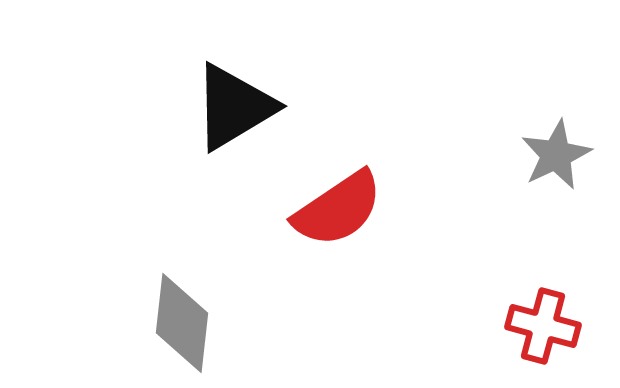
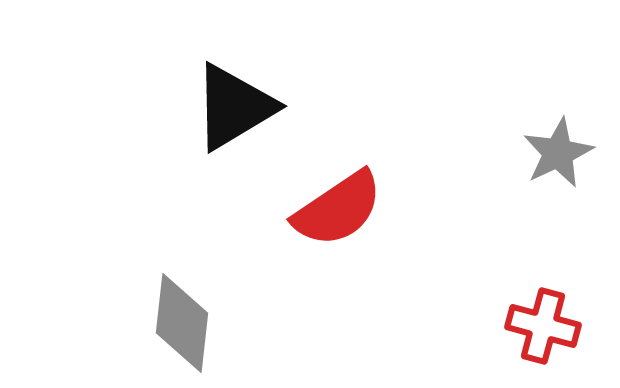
gray star: moved 2 px right, 2 px up
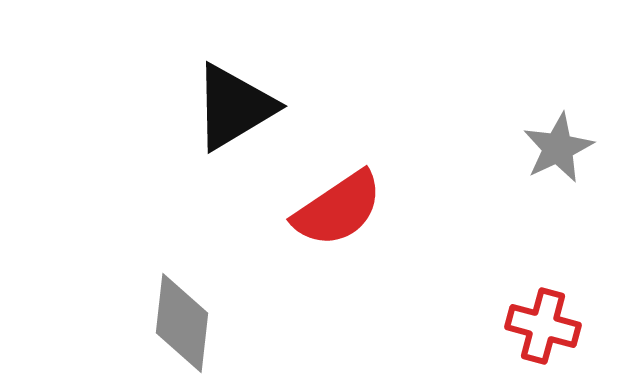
gray star: moved 5 px up
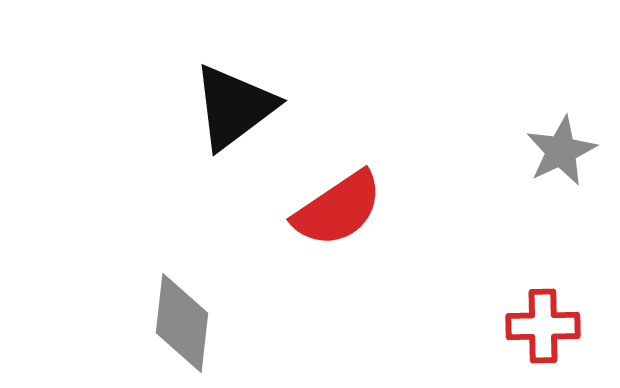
black triangle: rotated 6 degrees counterclockwise
gray star: moved 3 px right, 3 px down
red cross: rotated 16 degrees counterclockwise
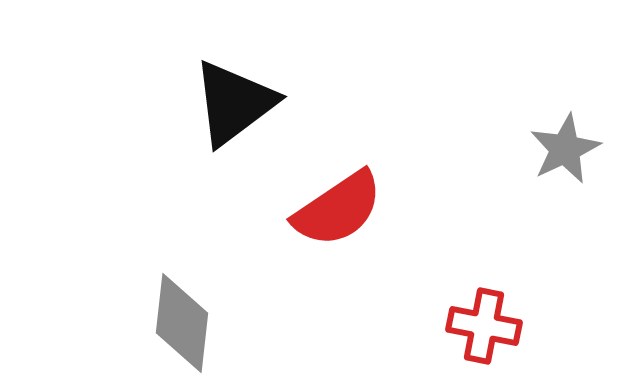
black triangle: moved 4 px up
gray star: moved 4 px right, 2 px up
red cross: moved 59 px left; rotated 12 degrees clockwise
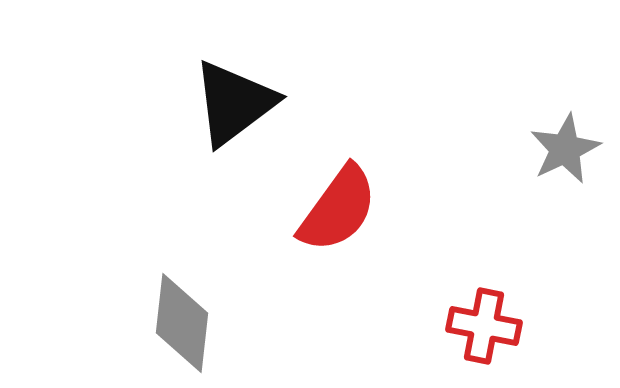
red semicircle: rotated 20 degrees counterclockwise
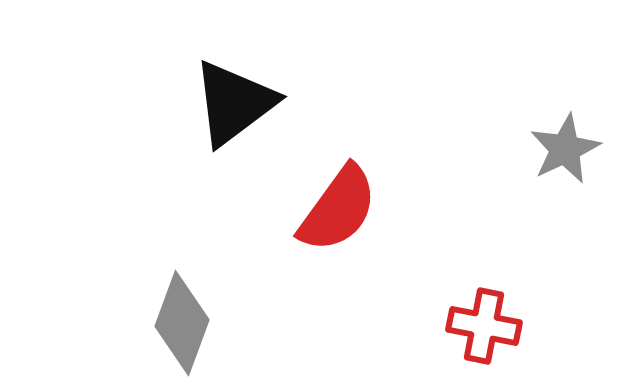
gray diamond: rotated 14 degrees clockwise
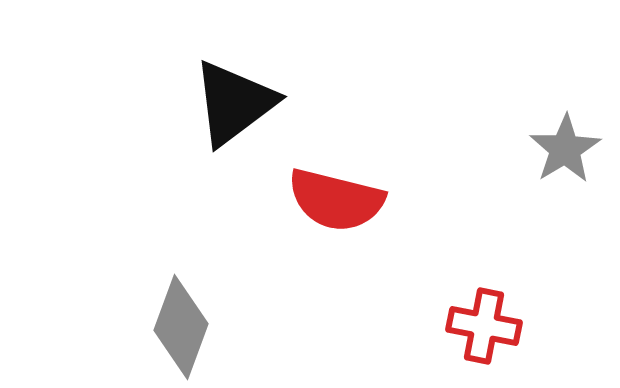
gray star: rotated 6 degrees counterclockwise
red semicircle: moved 2 px left, 9 px up; rotated 68 degrees clockwise
gray diamond: moved 1 px left, 4 px down
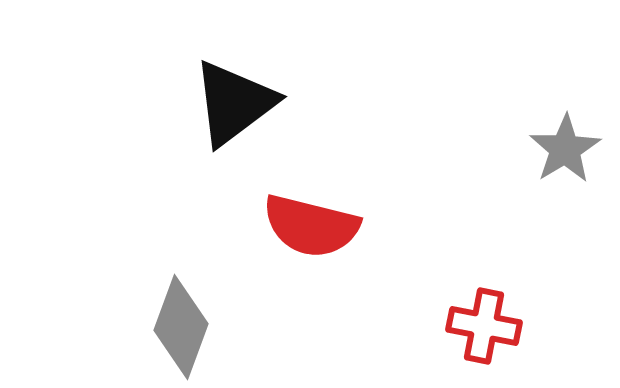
red semicircle: moved 25 px left, 26 px down
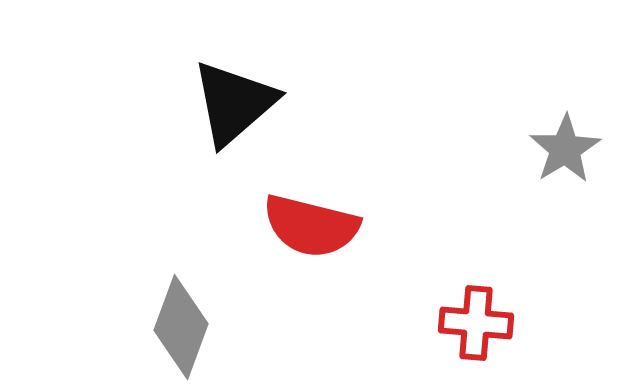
black triangle: rotated 4 degrees counterclockwise
red cross: moved 8 px left, 3 px up; rotated 6 degrees counterclockwise
